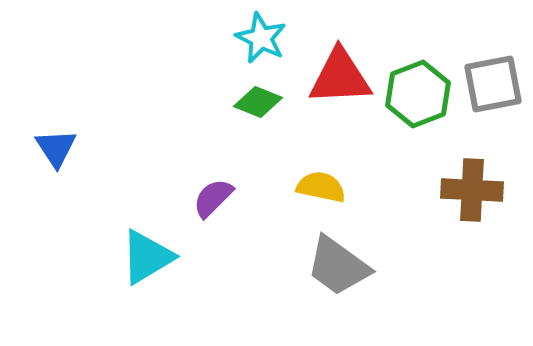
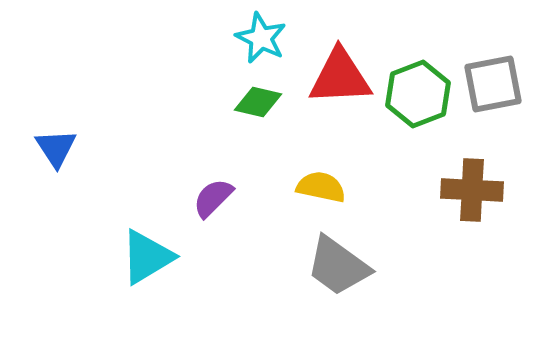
green diamond: rotated 9 degrees counterclockwise
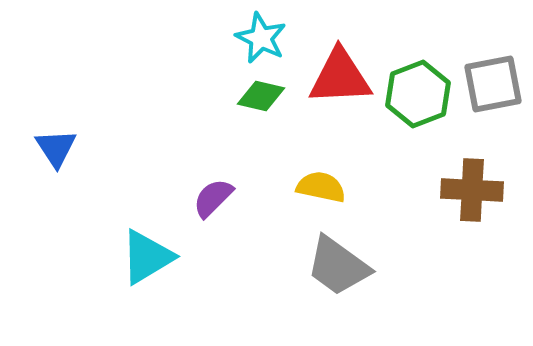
green diamond: moved 3 px right, 6 px up
